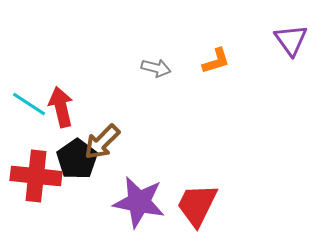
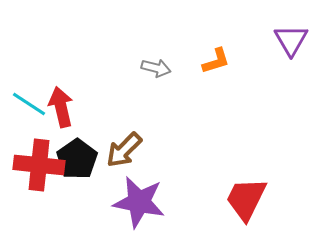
purple triangle: rotated 6 degrees clockwise
brown arrow: moved 22 px right, 8 px down
red cross: moved 3 px right, 11 px up
red trapezoid: moved 49 px right, 6 px up
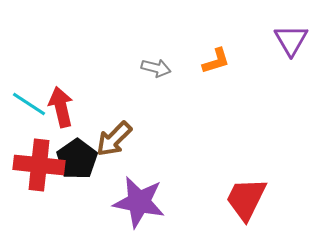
brown arrow: moved 10 px left, 11 px up
